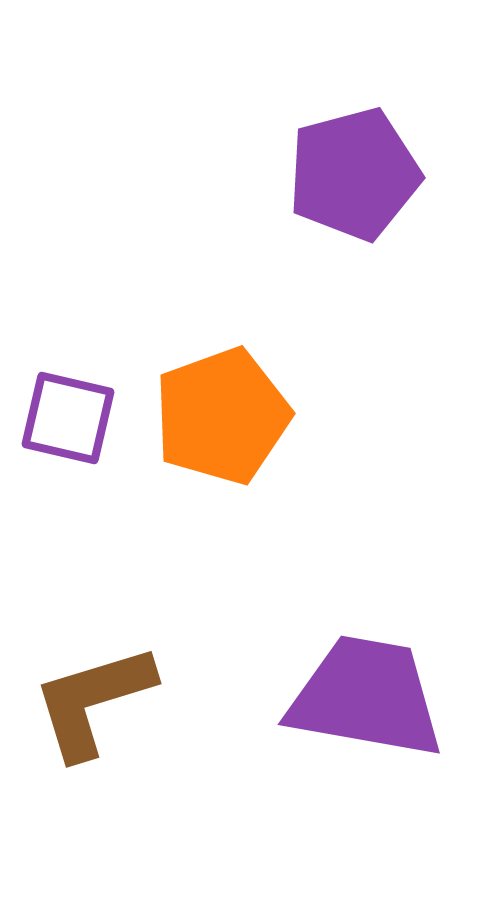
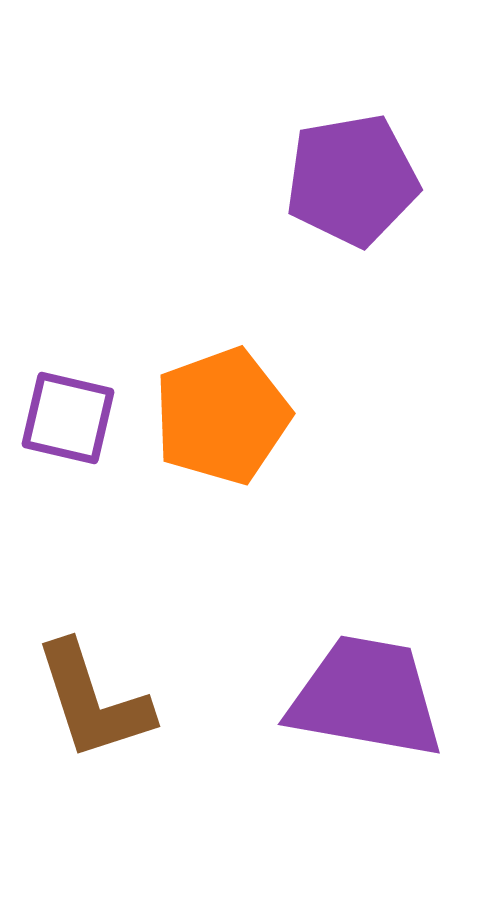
purple pentagon: moved 2 px left, 6 px down; rotated 5 degrees clockwise
brown L-shape: rotated 91 degrees counterclockwise
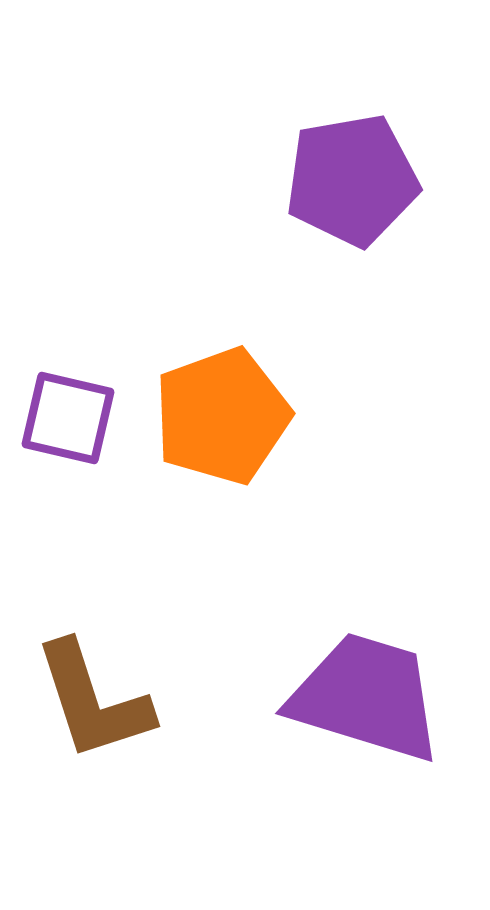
purple trapezoid: rotated 7 degrees clockwise
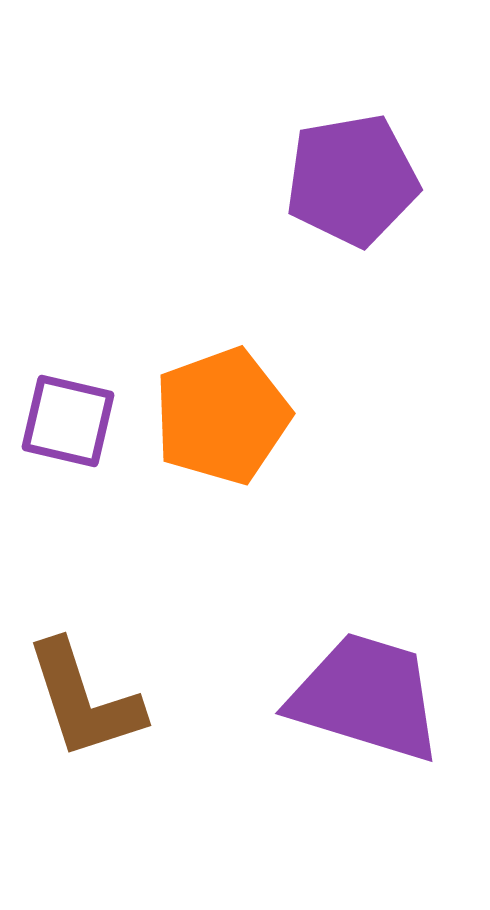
purple square: moved 3 px down
brown L-shape: moved 9 px left, 1 px up
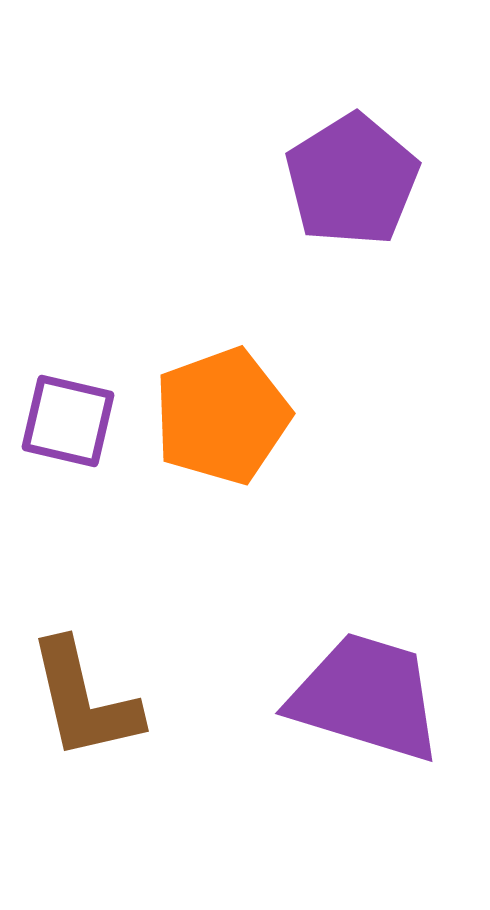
purple pentagon: rotated 22 degrees counterclockwise
brown L-shape: rotated 5 degrees clockwise
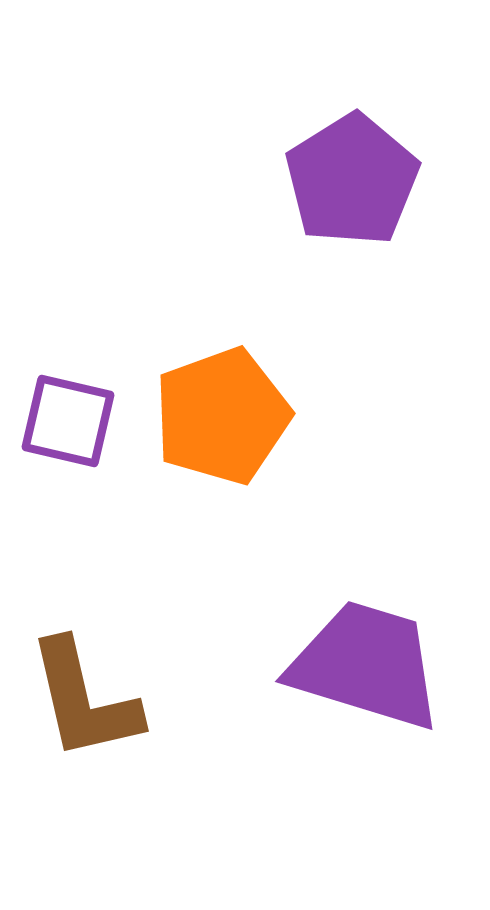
purple trapezoid: moved 32 px up
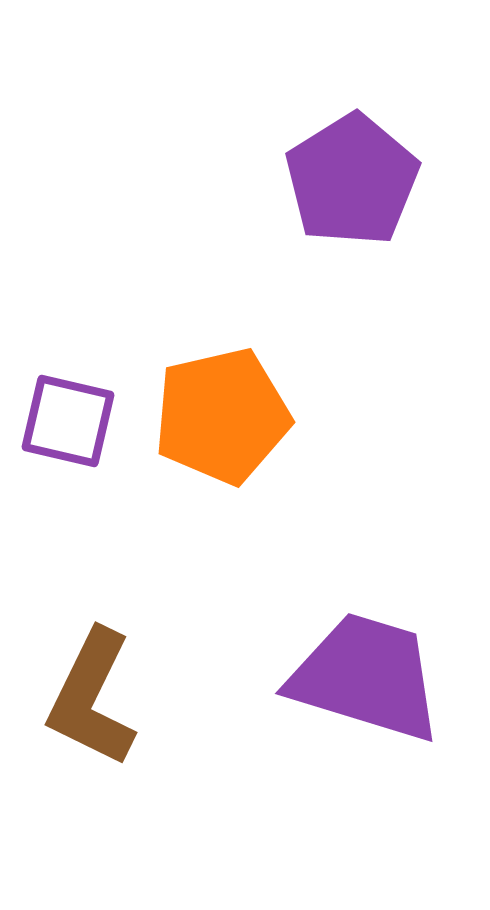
orange pentagon: rotated 7 degrees clockwise
purple trapezoid: moved 12 px down
brown L-shape: moved 8 px right, 2 px up; rotated 39 degrees clockwise
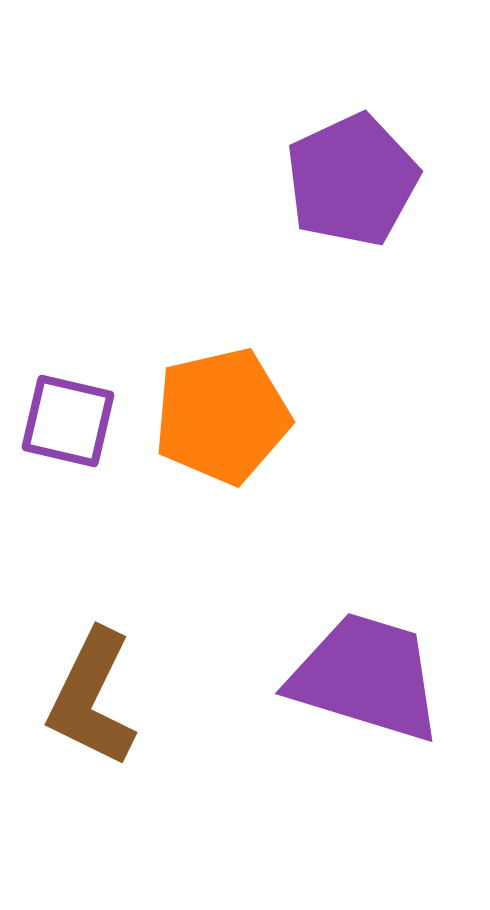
purple pentagon: rotated 7 degrees clockwise
